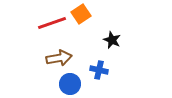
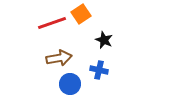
black star: moved 8 px left
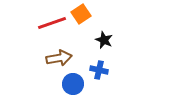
blue circle: moved 3 px right
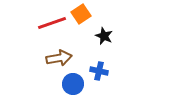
black star: moved 4 px up
blue cross: moved 1 px down
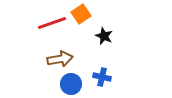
brown arrow: moved 1 px right, 1 px down
blue cross: moved 3 px right, 6 px down
blue circle: moved 2 px left
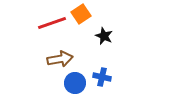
blue circle: moved 4 px right, 1 px up
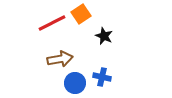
red line: rotated 8 degrees counterclockwise
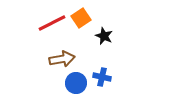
orange square: moved 4 px down
brown arrow: moved 2 px right
blue circle: moved 1 px right
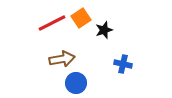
black star: moved 6 px up; rotated 30 degrees clockwise
blue cross: moved 21 px right, 13 px up
